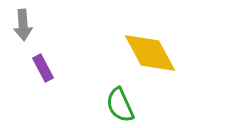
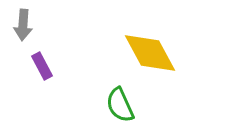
gray arrow: rotated 8 degrees clockwise
purple rectangle: moved 1 px left, 2 px up
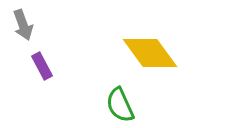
gray arrow: rotated 24 degrees counterclockwise
yellow diamond: rotated 8 degrees counterclockwise
